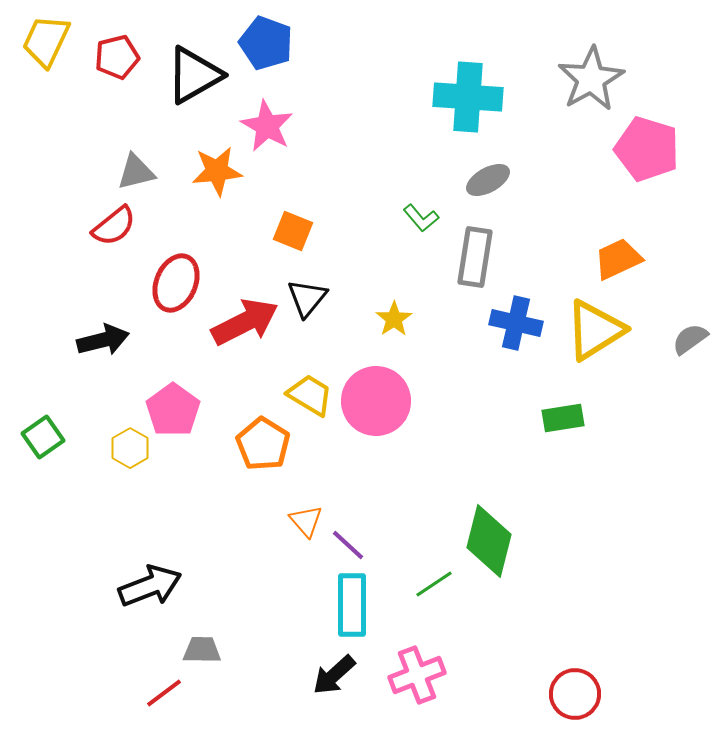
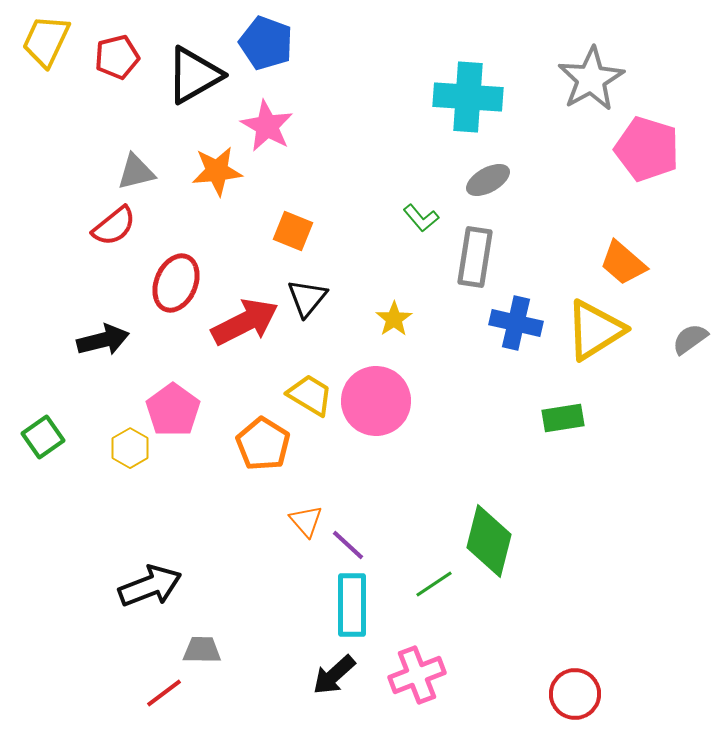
orange trapezoid at (618, 259): moved 5 px right, 4 px down; rotated 114 degrees counterclockwise
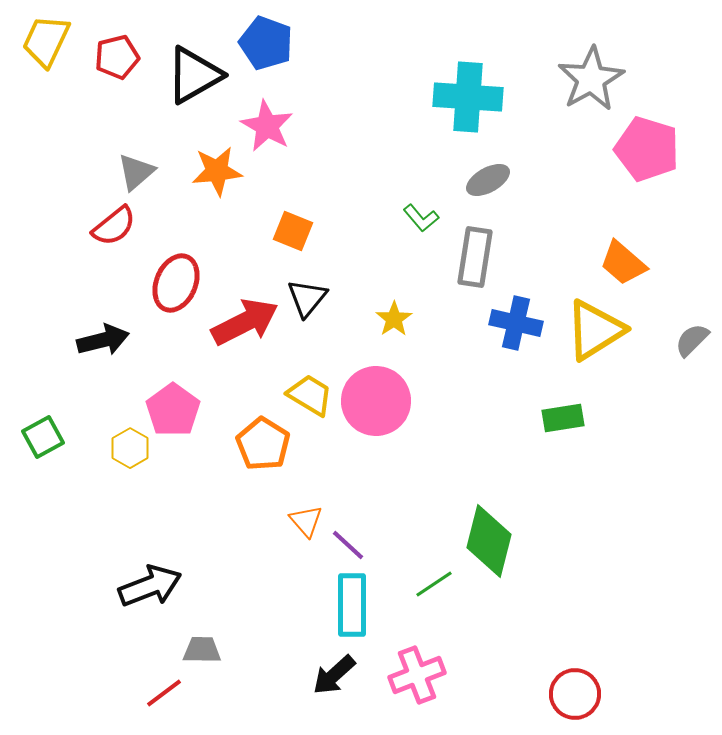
gray triangle at (136, 172): rotated 27 degrees counterclockwise
gray semicircle at (690, 339): moved 2 px right, 1 px down; rotated 9 degrees counterclockwise
green square at (43, 437): rotated 6 degrees clockwise
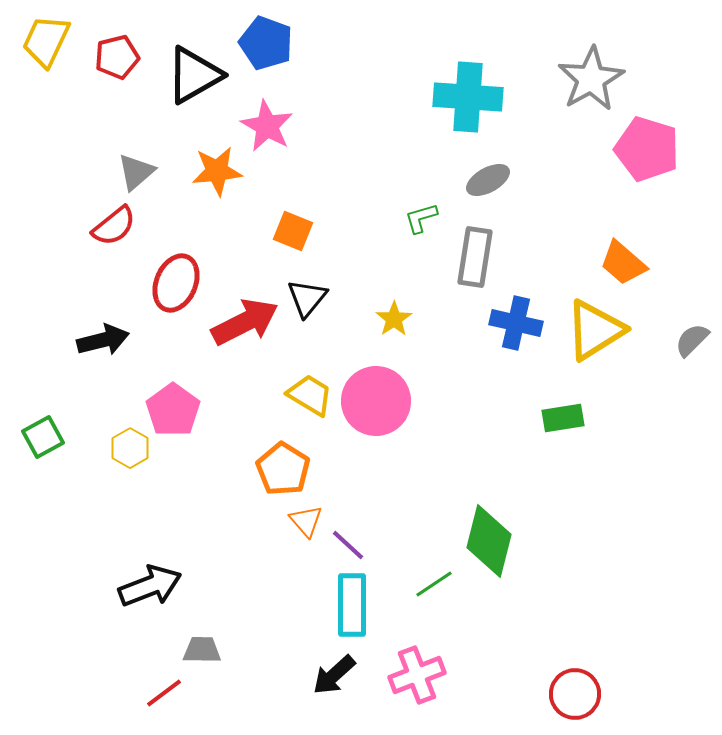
green L-shape at (421, 218): rotated 114 degrees clockwise
orange pentagon at (263, 444): moved 20 px right, 25 px down
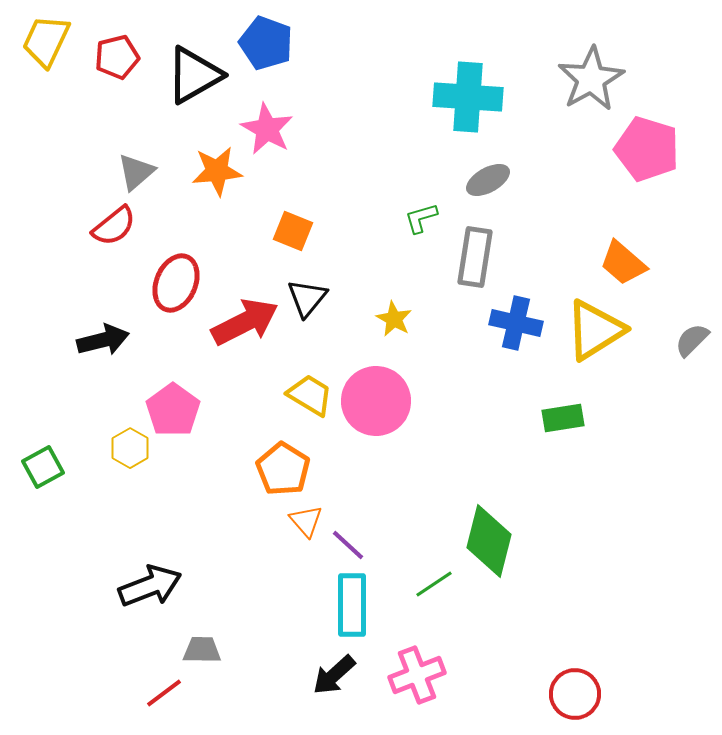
pink star at (267, 126): moved 3 px down
yellow star at (394, 319): rotated 9 degrees counterclockwise
green square at (43, 437): moved 30 px down
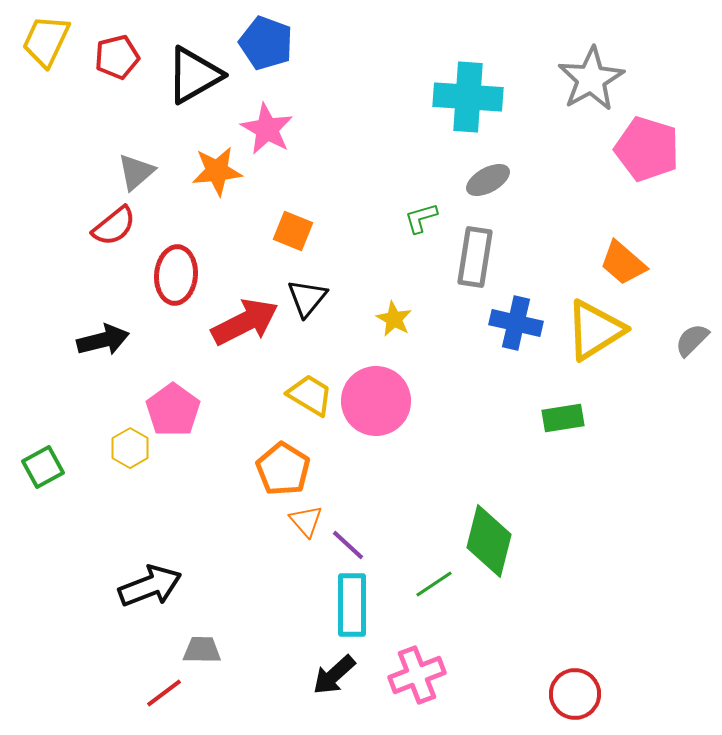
red ellipse at (176, 283): moved 8 px up; rotated 18 degrees counterclockwise
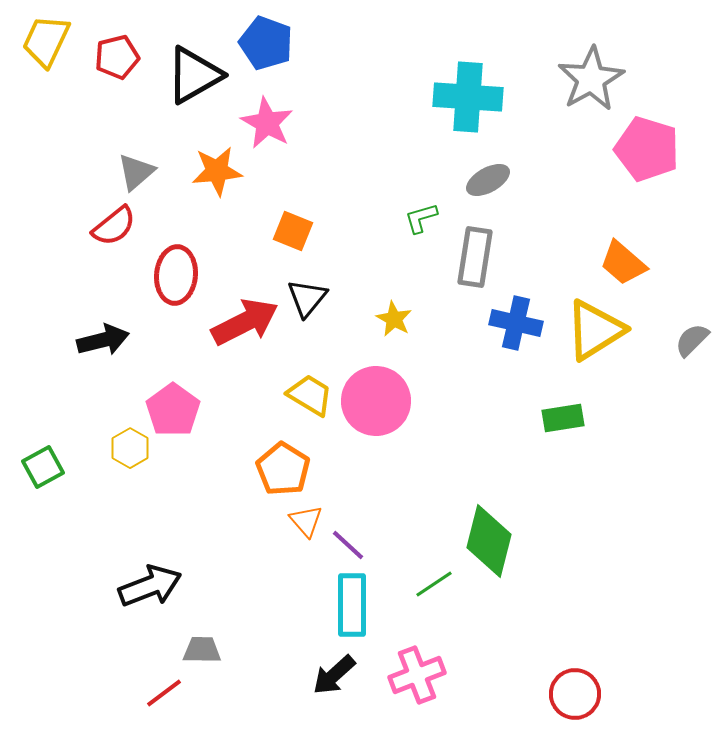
pink star at (267, 129): moved 6 px up
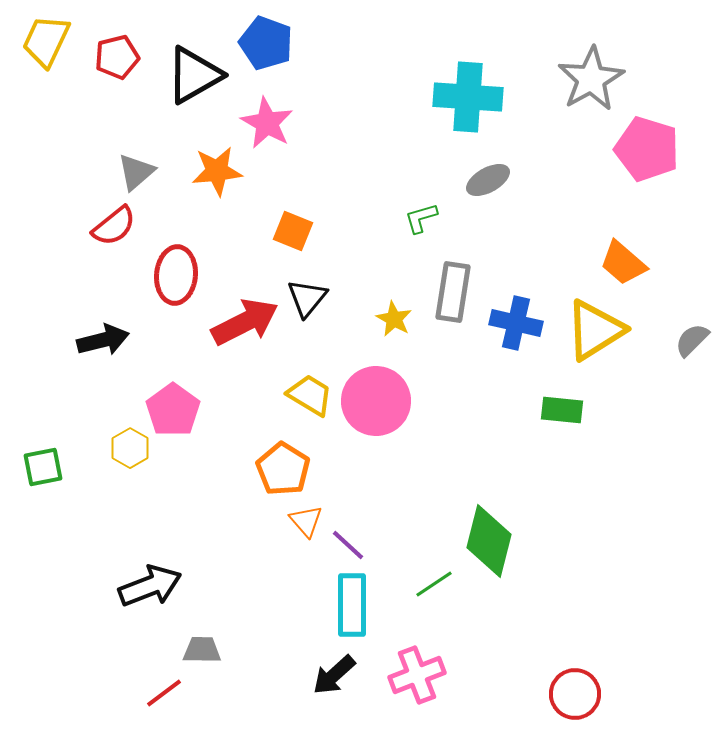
gray rectangle at (475, 257): moved 22 px left, 35 px down
green rectangle at (563, 418): moved 1 px left, 8 px up; rotated 15 degrees clockwise
green square at (43, 467): rotated 18 degrees clockwise
